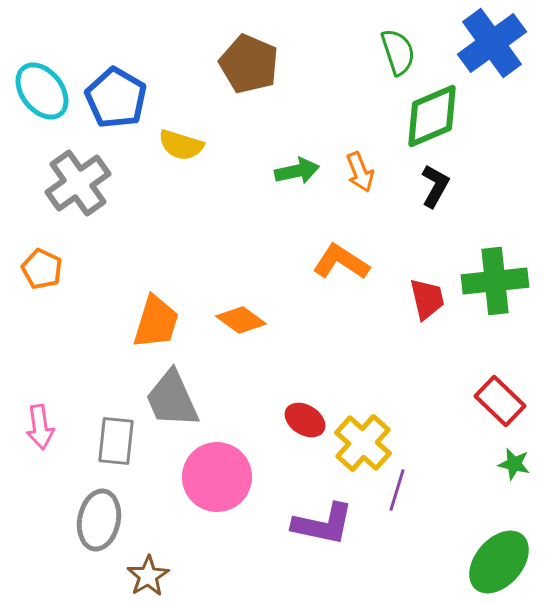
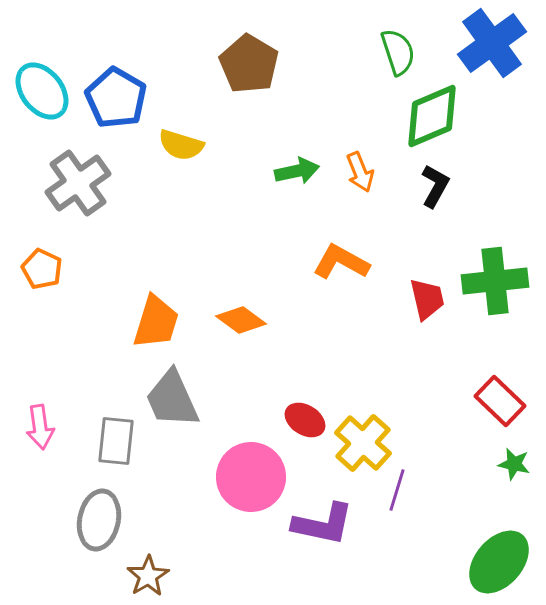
brown pentagon: rotated 8 degrees clockwise
orange L-shape: rotated 4 degrees counterclockwise
pink circle: moved 34 px right
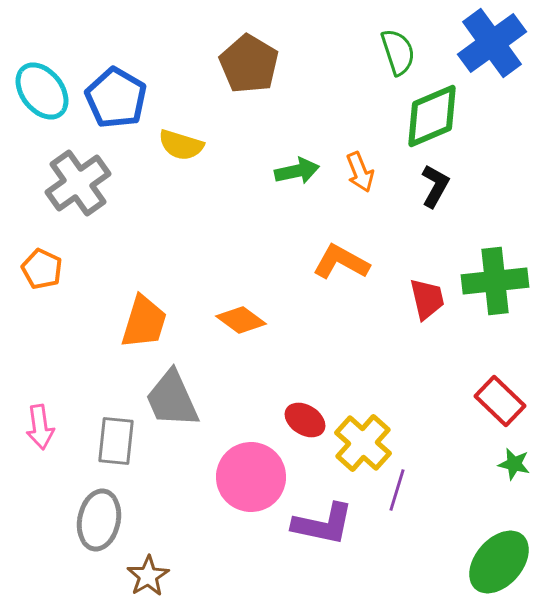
orange trapezoid: moved 12 px left
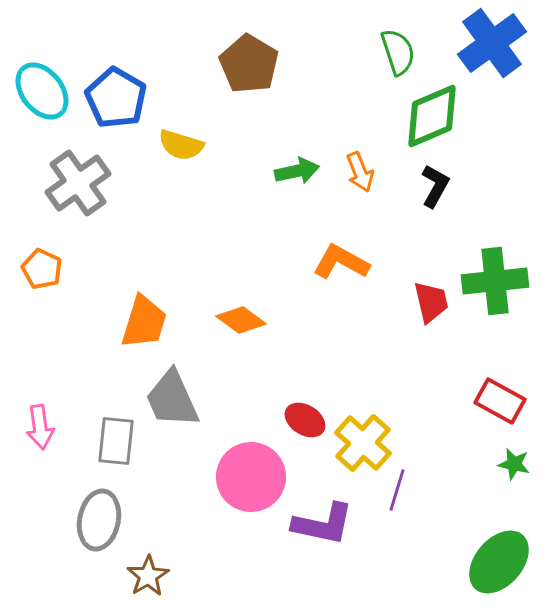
red trapezoid: moved 4 px right, 3 px down
red rectangle: rotated 15 degrees counterclockwise
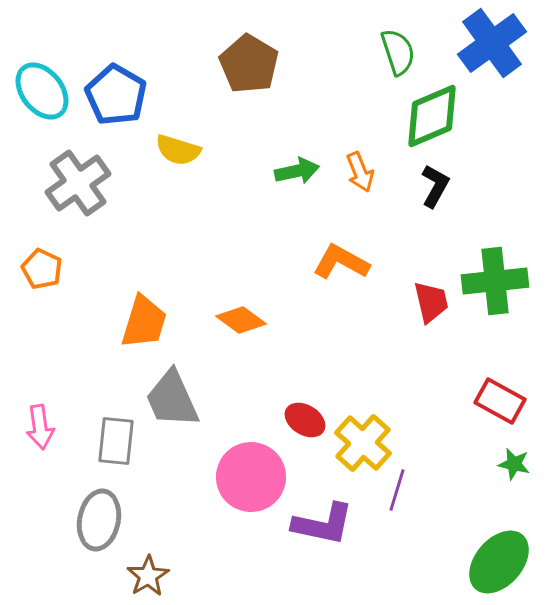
blue pentagon: moved 3 px up
yellow semicircle: moved 3 px left, 5 px down
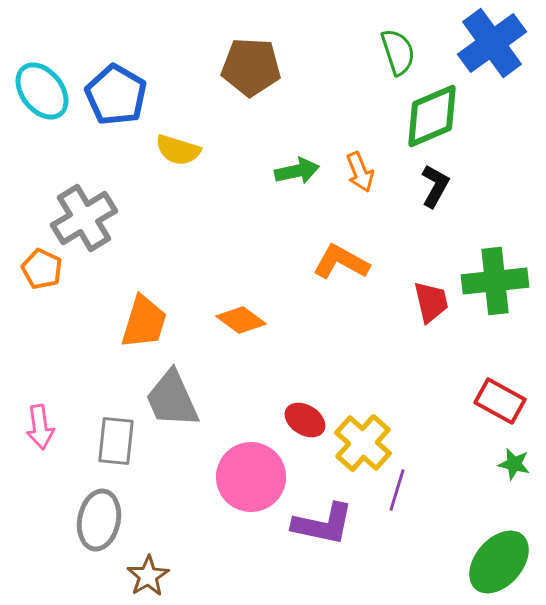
brown pentagon: moved 2 px right, 3 px down; rotated 28 degrees counterclockwise
gray cross: moved 6 px right, 35 px down; rotated 4 degrees clockwise
